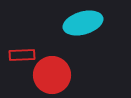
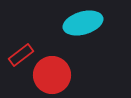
red rectangle: moved 1 px left; rotated 35 degrees counterclockwise
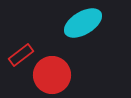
cyan ellipse: rotated 15 degrees counterclockwise
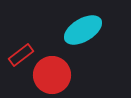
cyan ellipse: moved 7 px down
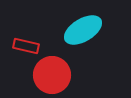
red rectangle: moved 5 px right, 9 px up; rotated 50 degrees clockwise
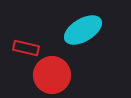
red rectangle: moved 2 px down
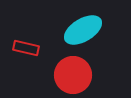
red circle: moved 21 px right
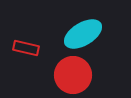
cyan ellipse: moved 4 px down
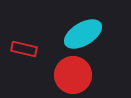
red rectangle: moved 2 px left, 1 px down
